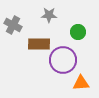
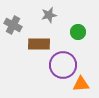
gray star: rotated 14 degrees counterclockwise
purple circle: moved 5 px down
orange triangle: moved 1 px down
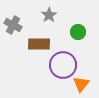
gray star: rotated 21 degrees counterclockwise
orange triangle: rotated 48 degrees counterclockwise
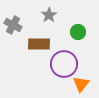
purple circle: moved 1 px right, 1 px up
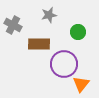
gray star: rotated 21 degrees clockwise
